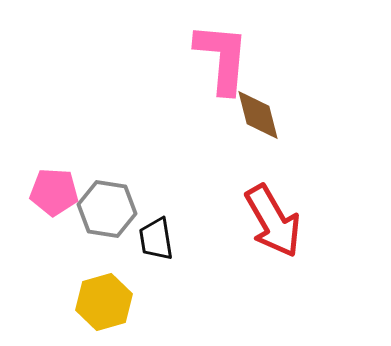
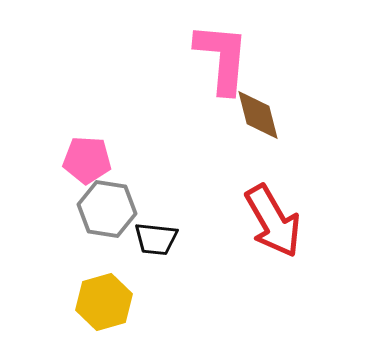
pink pentagon: moved 33 px right, 32 px up
black trapezoid: rotated 75 degrees counterclockwise
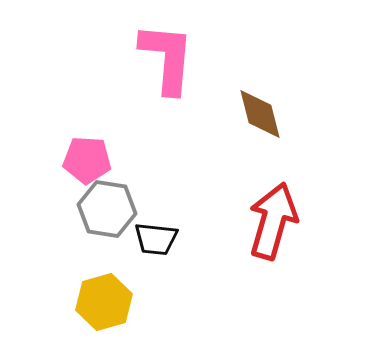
pink L-shape: moved 55 px left
brown diamond: moved 2 px right, 1 px up
red arrow: rotated 134 degrees counterclockwise
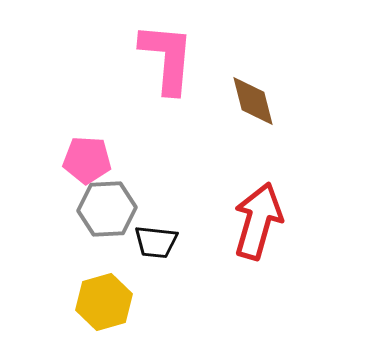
brown diamond: moved 7 px left, 13 px up
gray hexagon: rotated 12 degrees counterclockwise
red arrow: moved 15 px left
black trapezoid: moved 3 px down
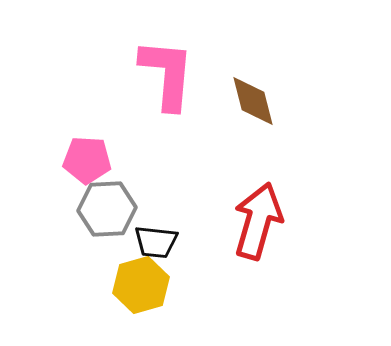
pink L-shape: moved 16 px down
yellow hexagon: moved 37 px right, 17 px up
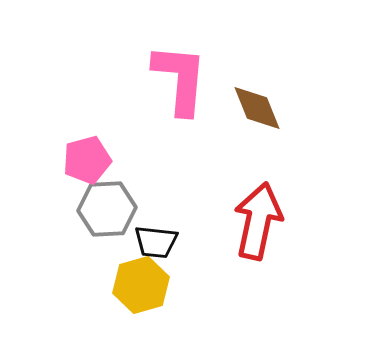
pink L-shape: moved 13 px right, 5 px down
brown diamond: moved 4 px right, 7 px down; rotated 8 degrees counterclockwise
pink pentagon: rotated 18 degrees counterclockwise
red arrow: rotated 4 degrees counterclockwise
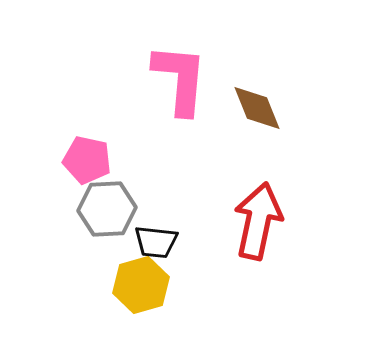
pink pentagon: rotated 27 degrees clockwise
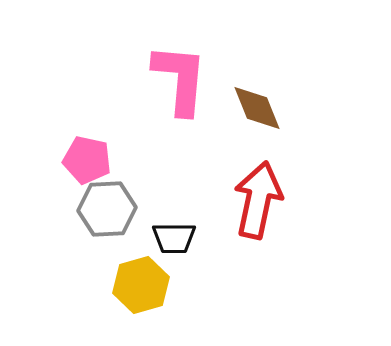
red arrow: moved 21 px up
black trapezoid: moved 18 px right, 4 px up; rotated 6 degrees counterclockwise
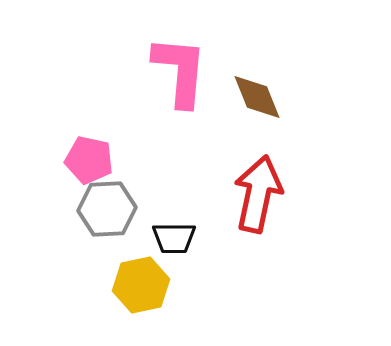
pink L-shape: moved 8 px up
brown diamond: moved 11 px up
pink pentagon: moved 2 px right
red arrow: moved 6 px up
yellow hexagon: rotated 4 degrees clockwise
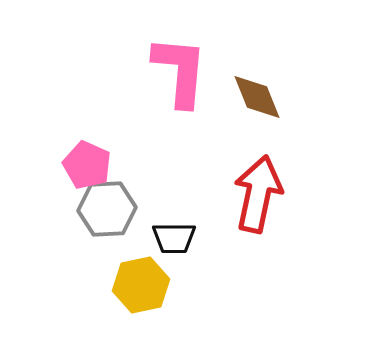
pink pentagon: moved 2 px left, 5 px down; rotated 12 degrees clockwise
